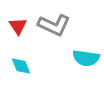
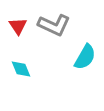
cyan semicircle: moved 1 px left, 1 px up; rotated 68 degrees counterclockwise
cyan diamond: moved 3 px down
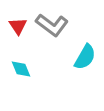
gray L-shape: moved 2 px left; rotated 12 degrees clockwise
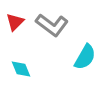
red triangle: moved 3 px left, 4 px up; rotated 18 degrees clockwise
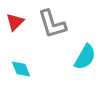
gray L-shape: moved 1 px up; rotated 36 degrees clockwise
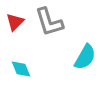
gray L-shape: moved 3 px left, 2 px up
